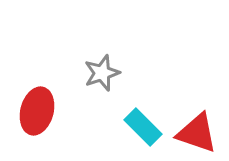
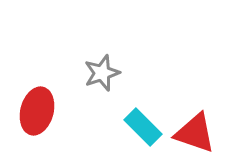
red triangle: moved 2 px left
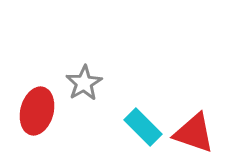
gray star: moved 18 px left, 10 px down; rotated 12 degrees counterclockwise
red triangle: moved 1 px left
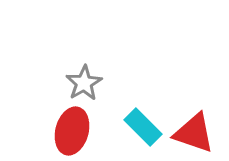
red ellipse: moved 35 px right, 20 px down
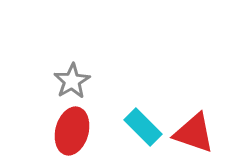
gray star: moved 12 px left, 2 px up
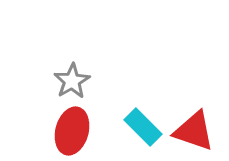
red triangle: moved 2 px up
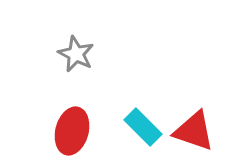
gray star: moved 4 px right, 27 px up; rotated 15 degrees counterclockwise
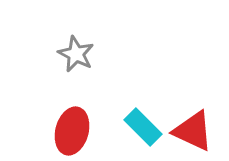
red triangle: moved 1 px left; rotated 6 degrees clockwise
